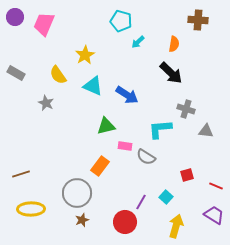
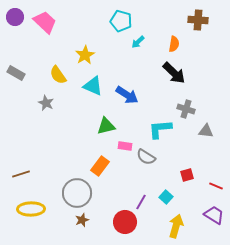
pink trapezoid: moved 1 px right, 2 px up; rotated 110 degrees clockwise
black arrow: moved 3 px right
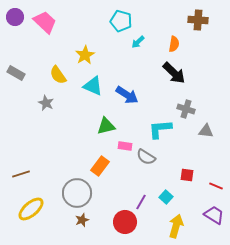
red square: rotated 24 degrees clockwise
yellow ellipse: rotated 40 degrees counterclockwise
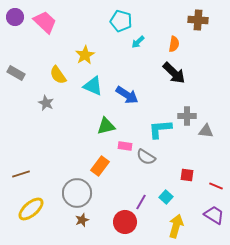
gray cross: moved 1 px right, 7 px down; rotated 18 degrees counterclockwise
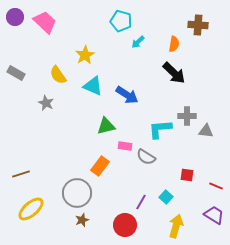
brown cross: moved 5 px down
red circle: moved 3 px down
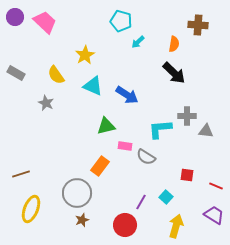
yellow semicircle: moved 2 px left
yellow ellipse: rotated 28 degrees counterclockwise
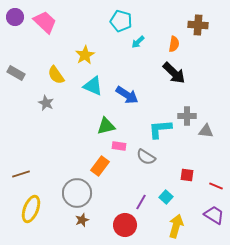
pink rectangle: moved 6 px left
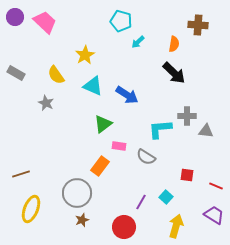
green triangle: moved 3 px left, 2 px up; rotated 24 degrees counterclockwise
red circle: moved 1 px left, 2 px down
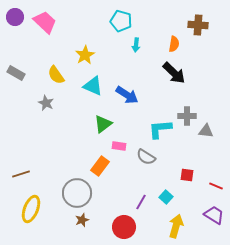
cyan arrow: moved 2 px left, 3 px down; rotated 40 degrees counterclockwise
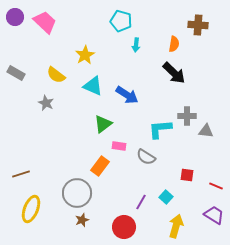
yellow semicircle: rotated 18 degrees counterclockwise
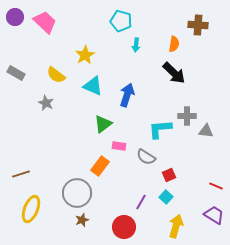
blue arrow: rotated 105 degrees counterclockwise
red square: moved 18 px left; rotated 32 degrees counterclockwise
